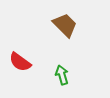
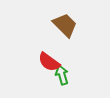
red semicircle: moved 29 px right
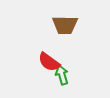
brown trapezoid: rotated 136 degrees clockwise
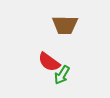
green arrow: rotated 132 degrees counterclockwise
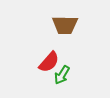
red semicircle: rotated 85 degrees counterclockwise
